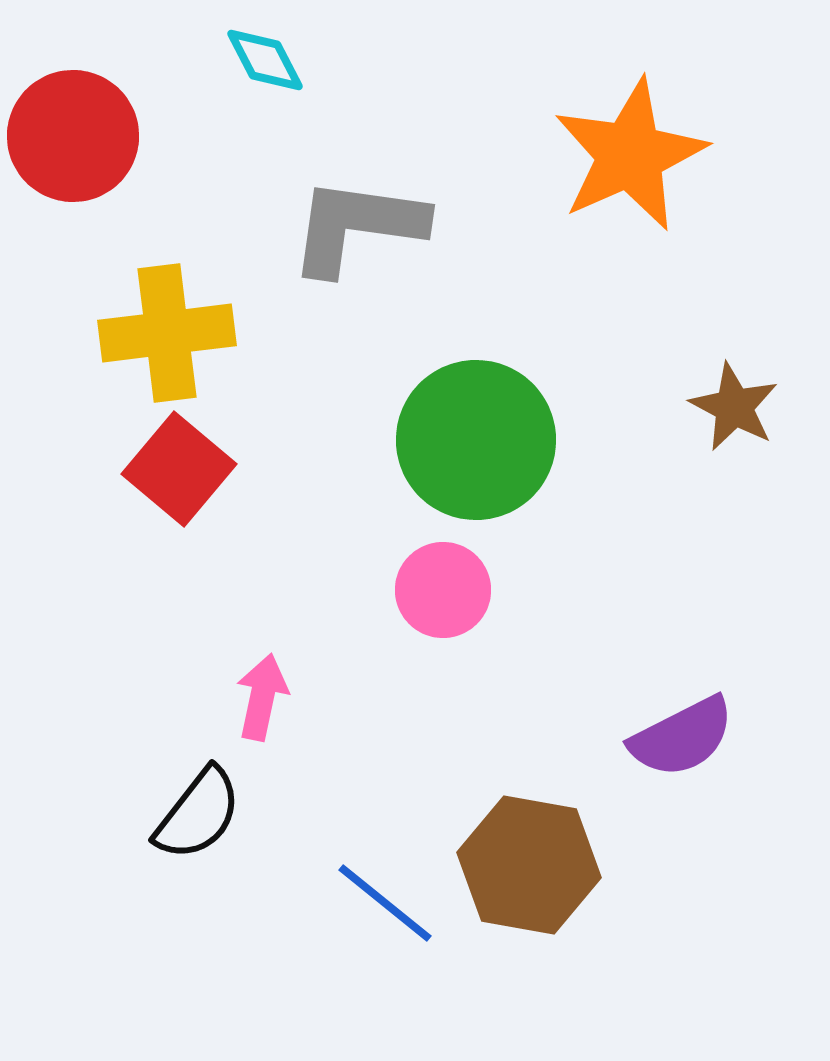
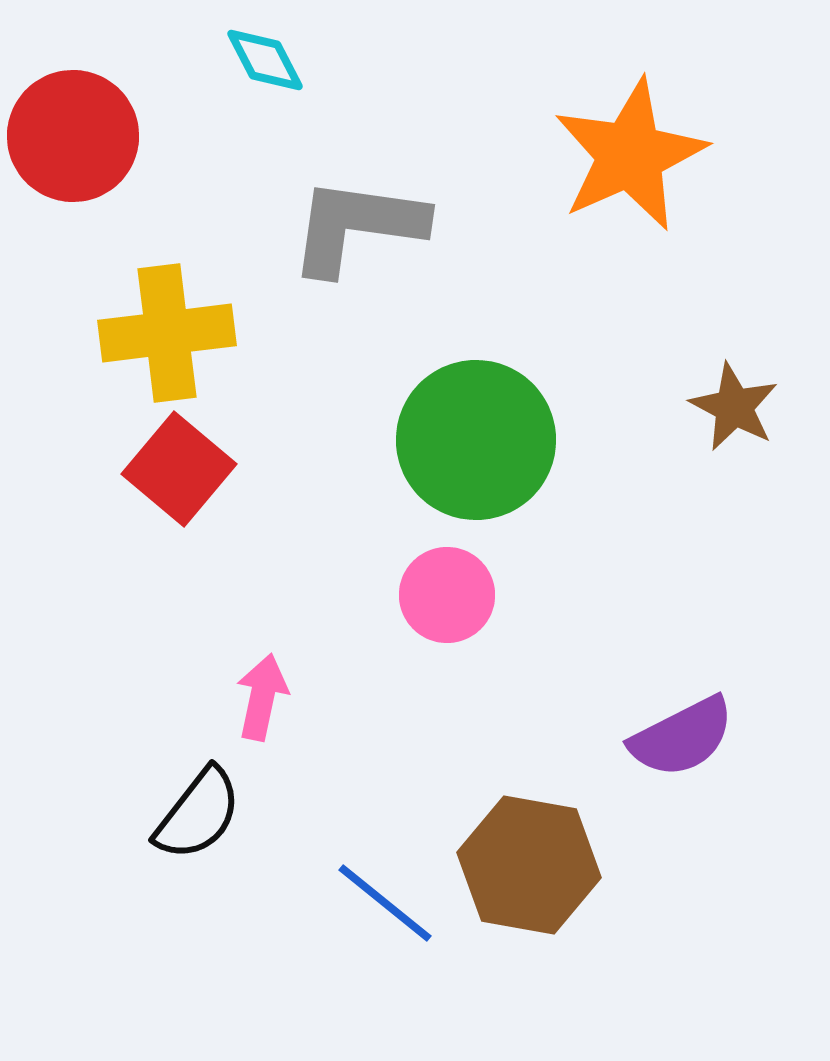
pink circle: moved 4 px right, 5 px down
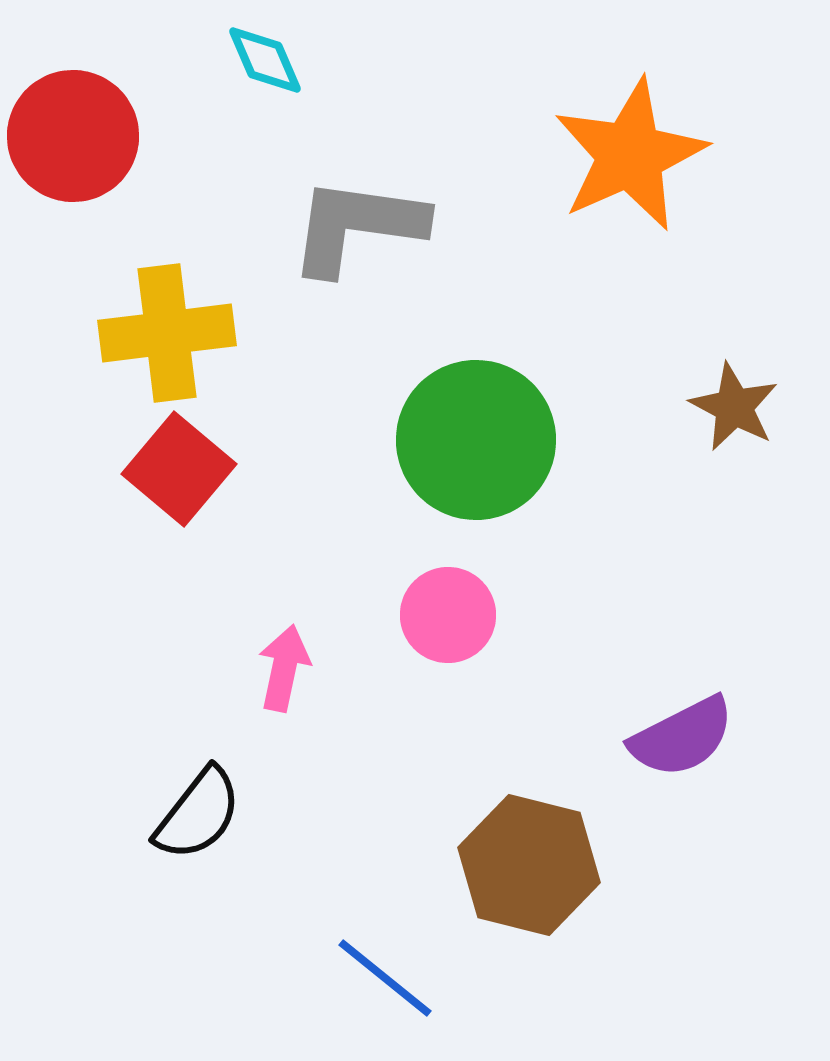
cyan diamond: rotated 4 degrees clockwise
pink circle: moved 1 px right, 20 px down
pink arrow: moved 22 px right, 29 px up
brown hexagon: rotated 4 degrees clockwise
blue line: moved 75 px down
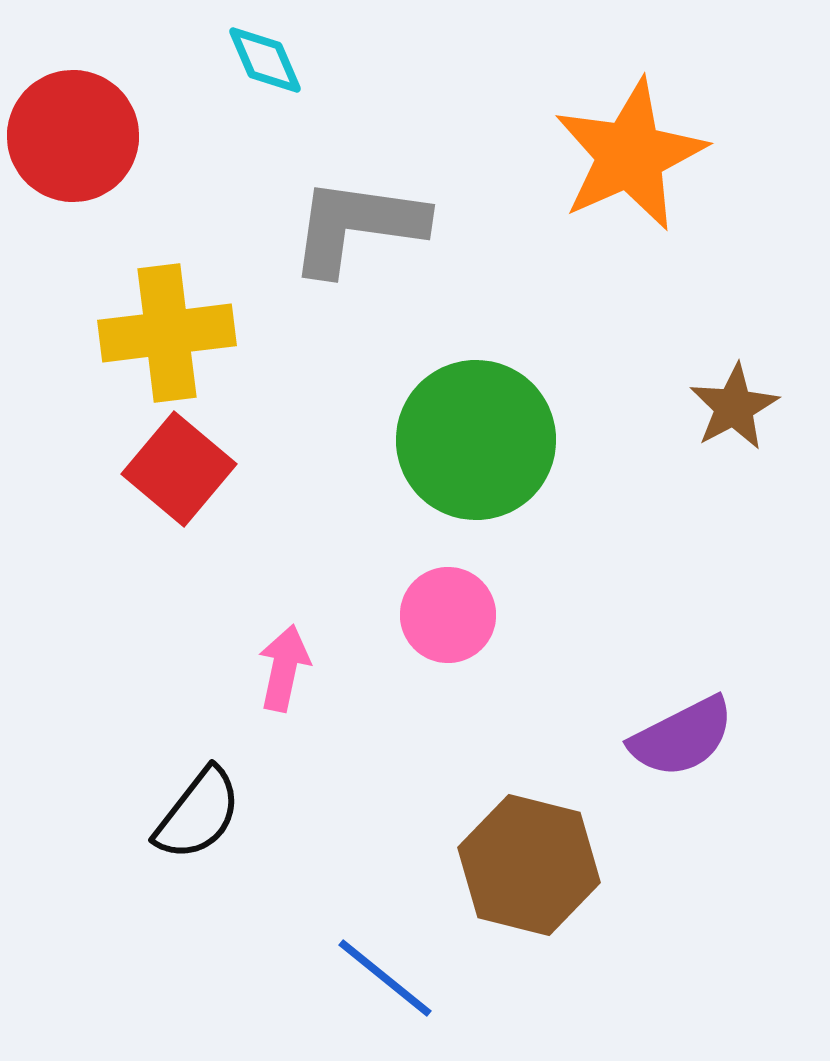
brown star: rotated 16 degrees clockwise
